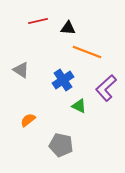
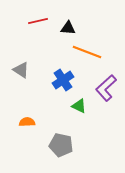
orange semicircle: moved 1 px left, 2 px down; rotated 35 degrees clockwise
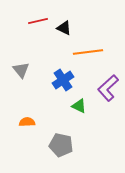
black triangle: moved 4 px left; rotated 21 degrees clockwise
orange line: moved 1 px right; rotated 28 degrees counterclockwise
gray triangle: rotated 18 degrees clockwise
purple L-shape: moved 2 px right
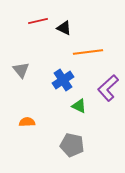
gray pentagon: moved 11 px right
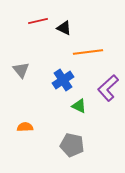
orange semicircle: moved 2 px left, 5 px down
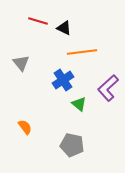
red line: rotated 30 degrees clockwise
orange line: moved 6 px left
gray triangle: moved 7 px up
green triangle: moved 2 px up; rotated 14 degrees clockwise
orange semicircle: rotated 56 degrees clockwise
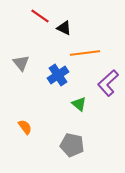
red line: moved 2 px right, 5 px up; rotated 18 degrees clockwise
orange line: moved 3 px right, 1 px down
blue cross: moved 5 px left, 5 px up
purple L-shape: moved 5 px up
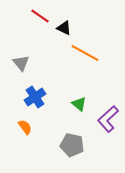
orange line: rotated 36 degrees clockwise
blue cross: moved 23 px left, 22 px down
purple L-shape: moved 36 px down
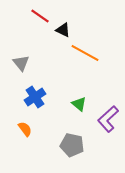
black triangle: moved 1 px left, 2 px down
orange semicircle: moved 2 px down
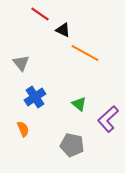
red line: moved 2 px up
orange semicircle: moved 2 px left; rotated 14 degrees clockwise
